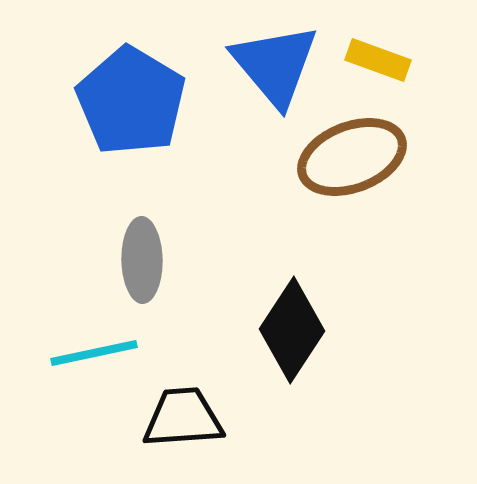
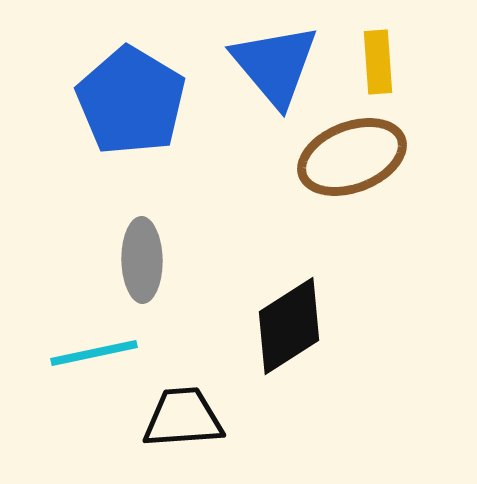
yellow rectangle: moved 2 px down; rotated 66 degrees clockwise
black diamond: moved 3 px left, 4 px up; rotated 24 degrees clockwise
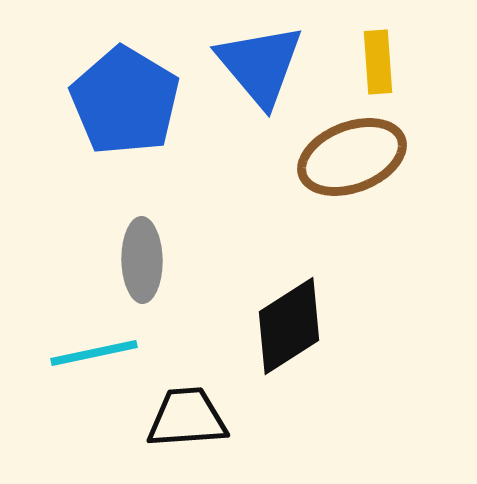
blue triangle: moved 15 px left
blue pentagon: moved 6 px left
black trapezoid: moved 4 px right
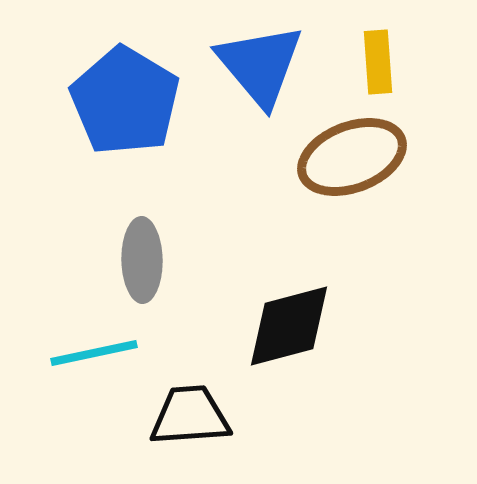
black diamond: rotated 18 degrees clockwise
black trapezoid: moved 3 px right, 2 px up
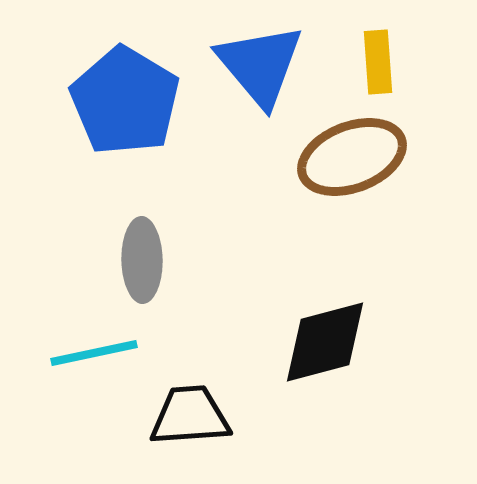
black diamond: moved 36 px right, 16 px down
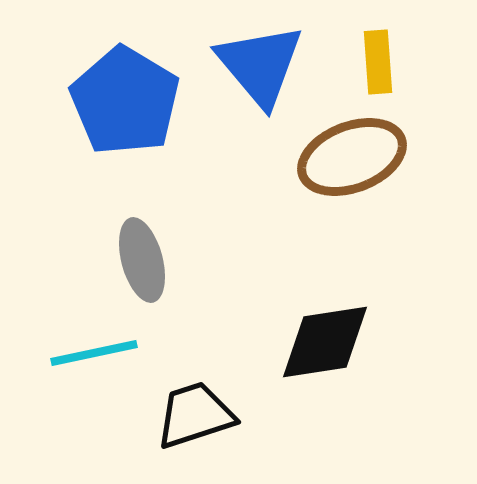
gray ellipse: rotated 14 degrees counterclockwise
black diamond: rotated 6 degrees clockwise
black trapezoid: moved 5 px right, 1 px up; rotated 14 degrees counterclockwise
